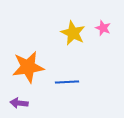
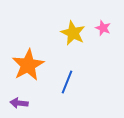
orange star: moved 2 px up; rotated 20 degrees counterclockwise
blue line: rotated 65 degrees counterclockwise
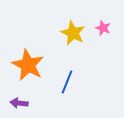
orange star: rotated 16 degrees counterclockwise
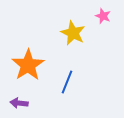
pink star: moved 12 px up
orange star: rotated 12 degrees clockwise
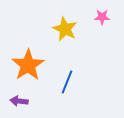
pink star: moved 1 px left, 1 px down; rotated 21 degrees counterclockwise
yellow star: moved 8 px left, 4 px up
purple arrow: moved 2 px up
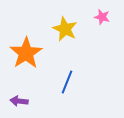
pink star: rotated 14 degrees clockwise
orange star: moved 2 px left, 12 px up
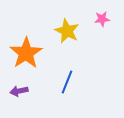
pink star: moved 2 px down; rotated 21 degrees counterclockwise
yellow star: moved 2 px right, 2 px down
purple arrow: moved 10 px up; rotated 18 degrees counterclockwise
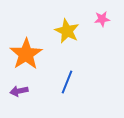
orange star: moved 1 px down
